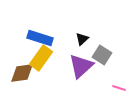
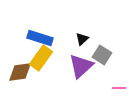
brown diamond: moved 2 px left, 1 px up
pink line: rotated 16 degrees counterclockwise
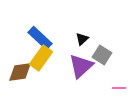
blue rectangle: rotated 25 degrees clockwise
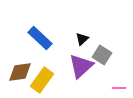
yellow rectangle: moved 1 px right, 22 px down
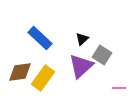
yellow rectangle: moved 1 px right, 2 px up
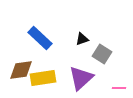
black triangle: rotated 24 degrees clockwise
gray square: moved 1 px up
purple triangle: moved 12 px down
brown diamond: moved 1 px right, 2 px up
yellow rectangle: rotated 45 degrees clockwise
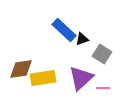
blue rectangle: moved 24 px right, 8 px up
brown diamond: moved 1 px up
pink line: moved 16 px left
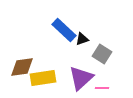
brown diamond: moved 1 px right, 2 px up
pink line: moved 1 px left
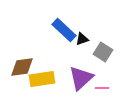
gray square: moved 1 px right, 2 px up
yellow rectangle: moved 1 px left, 1 px down
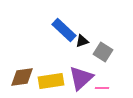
black triangle: moved 2 px down
brown diamond: moved 10 px down
yellow rectangle: moved 9 px right, 2 px down
